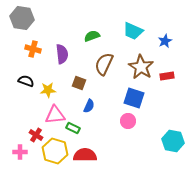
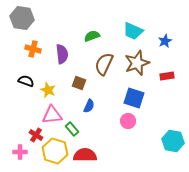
brown star: moved 4 px left, 4 px up; rotated 20 degrees clockwise
yellow star: rotated 28 degrees clockwise
pink triangle: moved 3 px left
green rectangle: moved 1 px left, 1 px down; rotated 24 degrees clockwise
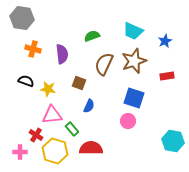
brown star: moved 3 px left, 2 px up
yellow star: moved 1 px up; rotated 14 degrees counterclockwise
red semicircle: moved 6 px right, 7 px up
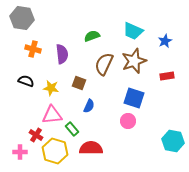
yellow star: moved 3 px right, 1 px up
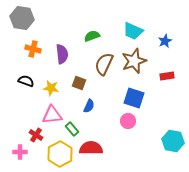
yellow hexagon: moved 5 px right, 3 px down; rotated 15 degrees clockwise
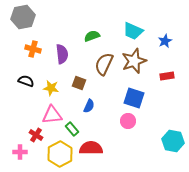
gray hexagon: moved 1 px right, 1 px up; rotated 20 degrees counterclockwise
